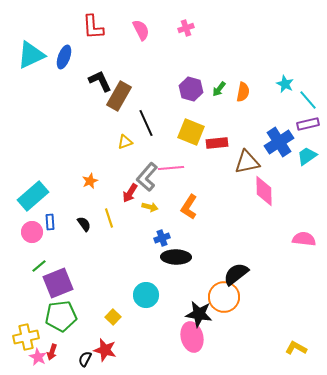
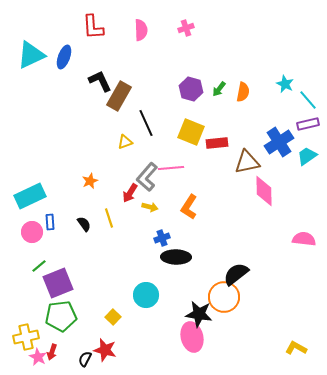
pink semicircle at (141, 30): rotated 25 degrees clockwise
cyan rectangle at (33, 196): moved 3 px left; rotated 16 degrees clockwise
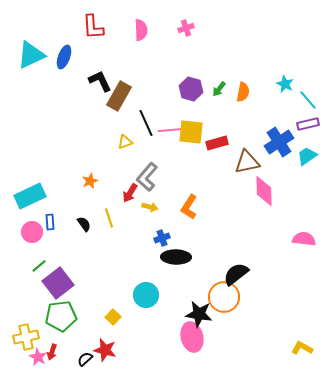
yellow square at (191, 132): rotated 16 degrees counterclockwise
red rectangle at (217, 143): rotated 10 degrees counterclockwise
pink line at (171, 168): moved 38 px up
purple square at (58, 283): rotated 16 degrees counterclockwise
yellow L-shape at (296, 348): moved 6 px right
black semicircle at (85, 359): rotated 21 degrees clockwise
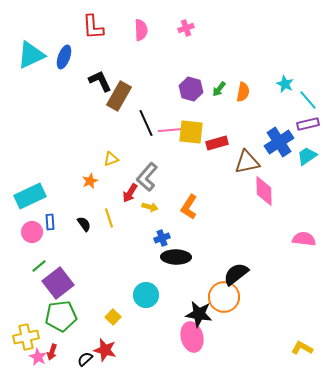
yellow triangle at (125, 142): moved 14 px left, 17 px down
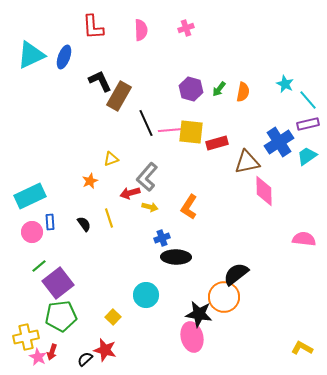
red arrow at (130, 193): rotated 42 degrees clockwise
